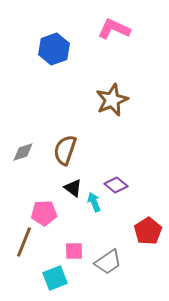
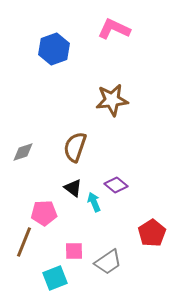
brown star: rotated 16 degrees clockwise
brown semicircle: moved 10 px right, 3 px up
red pentagon: moved 4 px right, 2 px down
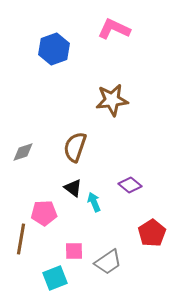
purple diamond: moved 14 px right
brown line: moved 3 px left, 3 px up; rotated 12 degrees counterclockwise
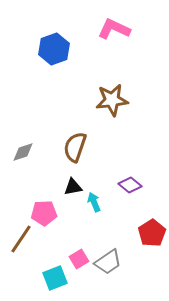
black triangle: moved 1 px up; rotated 48 degrees counterclockwise
brown line: rotated 24 degrees clockwise
pink square: moved 5 px right, 8 px down; rotated 30 degrees counterclockwise
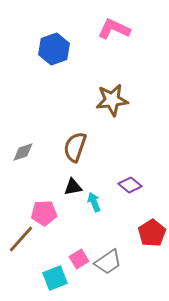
brown line: rotated 8 degrees clockwise
